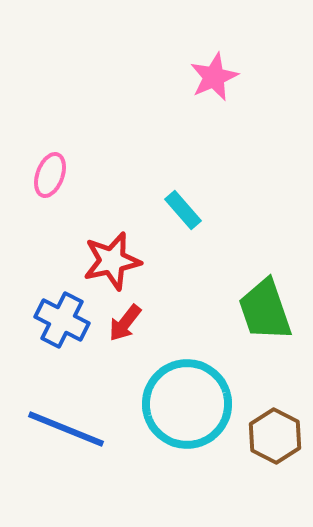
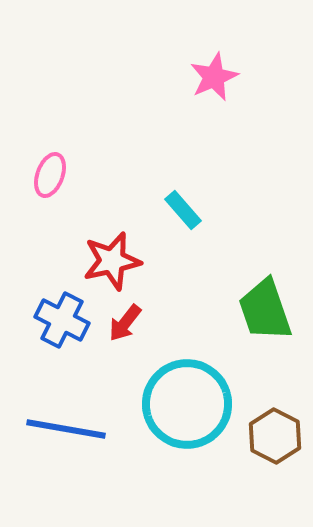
blue line: rotated 12 degrees counterclockwise
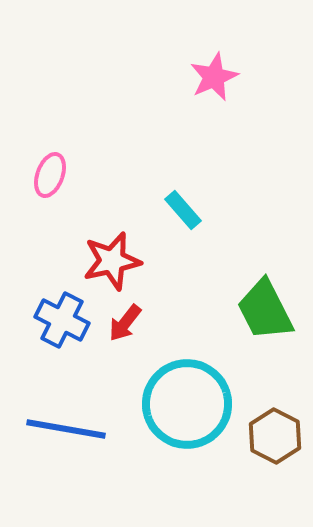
green trapezoid: rotated 8 degrees counterclockwise
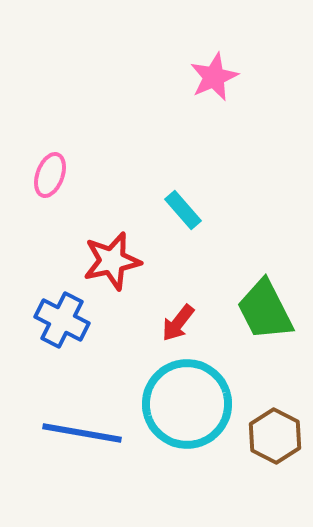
red arrow: moved 53 px right
blue line: moved 16 px right, 4 px down
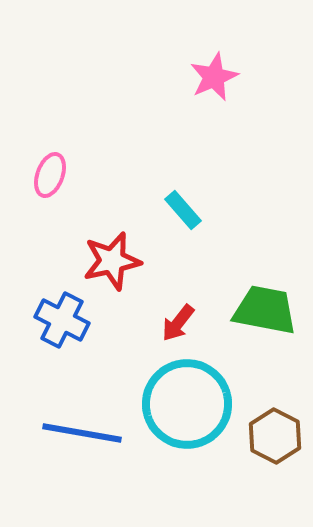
green trapezoid: rotated 128 degrees clockwise
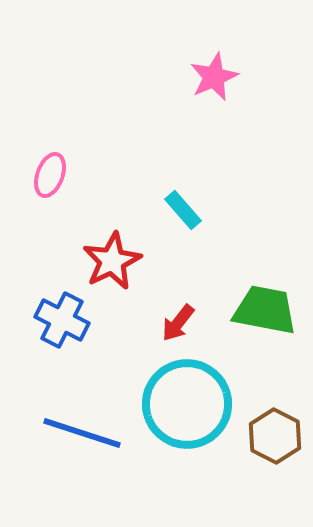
red star: rotated 14 degrees counterclockwise
blue line: rotated 8 degrees clockwise
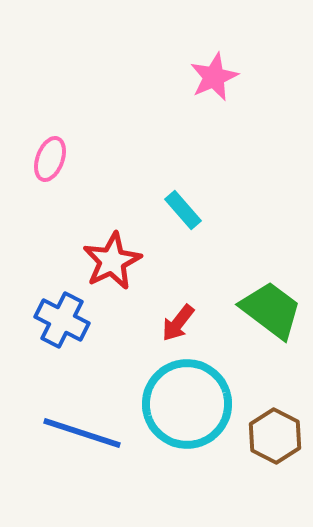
pink ellipse: moved 16 px up
green trapezoid: moved 6 px right; rotated 26 degrees clockwise
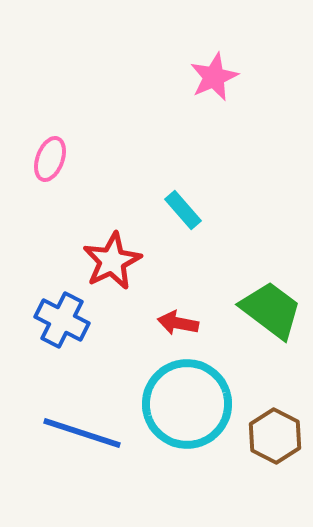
red arrow: rotated 63 degrees clockwise
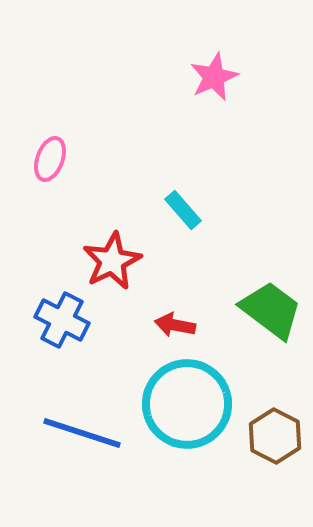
red arrow: moved 3 px left, 2 px down
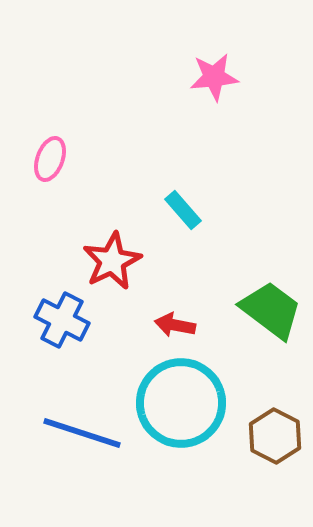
pink star: rotated 18 degrees clockwise
cyan circle: moved 6 px left, 1 px up
